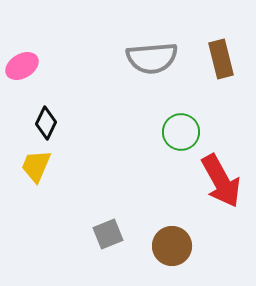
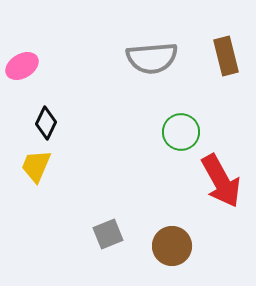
brown rectangle: moved 5 px right, 3 px up
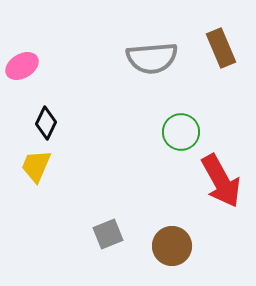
brown rectangle: moved 5 px left, 8 px up; rotated 9 degrees counterclockwise
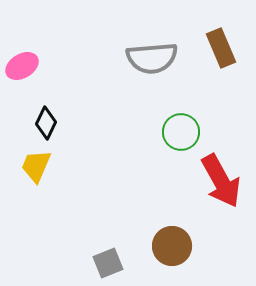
gray square: moved 29 px down
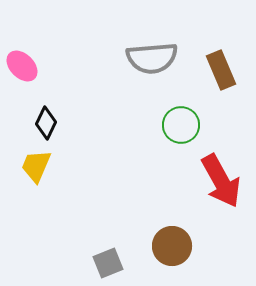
brown rectangle: moved 22 px down
pink ellipse: rotated 76 degrees clockwise
green circle: moved 7 px up
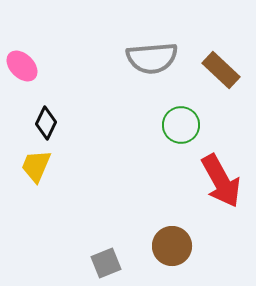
brown rectangle: rotated 24 degrees counterclockwise
gray square: moved 2 px left
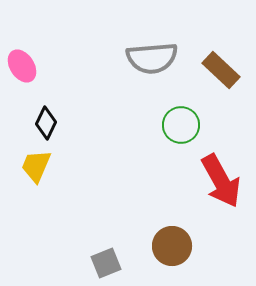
pink ellipse: rotated 12 degrees clockwise
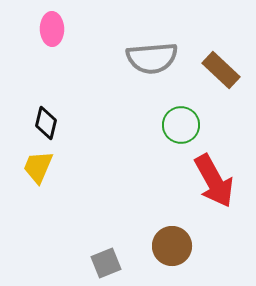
pink ellipse: moved 30 px right, 37 px up; rotated 32 degrees clockwise
black diamond: rotated 12 degrees counterclockwise
yellow trapezoid: moved 2 px right, 1 px down
red arrow: moved 7 px left
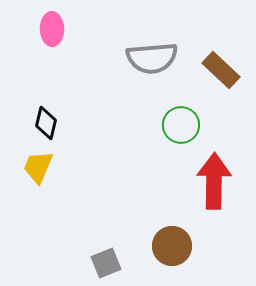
red arrow: rotated 150 degrees counterclockwise
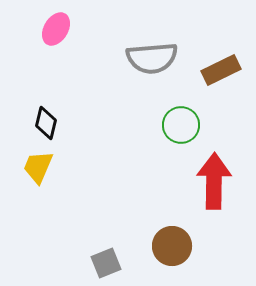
pink ellipse: moved 4 px right; rotated 32 degrees clockwise
brown rectangle: rotated 69 degrees counterclockwise
